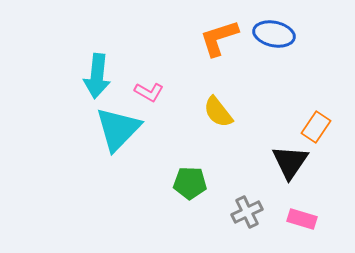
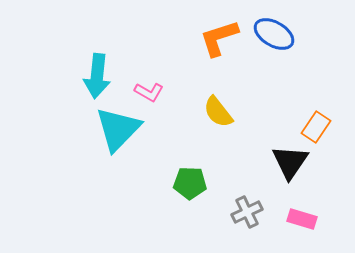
blue ellipse: rotated 18 degrees clockwise
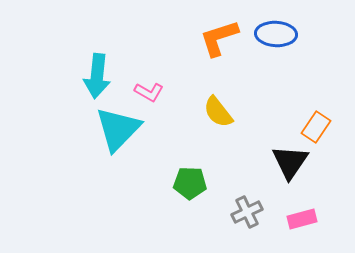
blue ellipse: moved 2 px right; rotated 27 degrees counterclockwise
pink rectangle: rotated 32 degrees counterclockwise
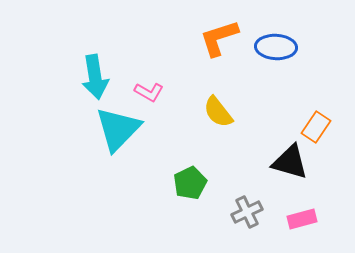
blue ellipse: moved 13 px down
cyan arrow: moved 2 px left, 1 px down; rotated 15 degrees counterclockwise
black triangle: rotated 48 degrees counterclockwise
green pentagon: rotated 28 degrees counterclockwise
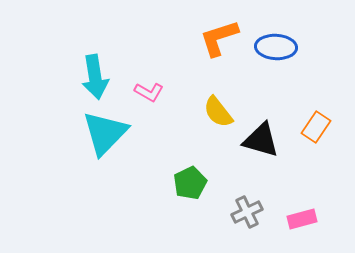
cyan triangle: moved 13 px left, 4 px down
black triangle: moved 29 px left, 22 px up
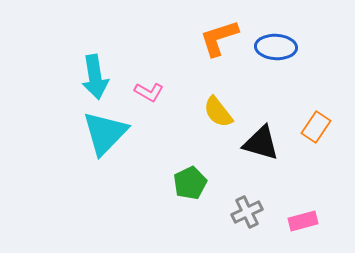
black triangle: moved 3 px down
pink rectangle: moved 1 px right, 2 px down
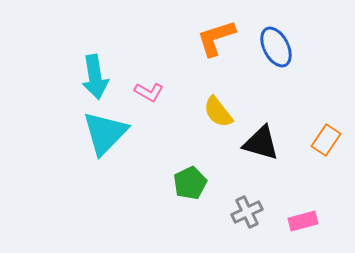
orange L-shape: moved 3 px left
blue ellipse: rotated 60 degrees clockwise
orange rectangle: moved 10 px right, 13 px down
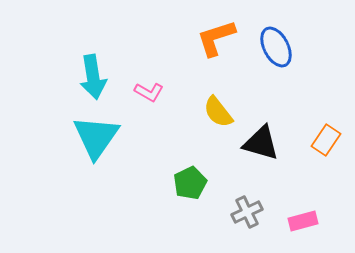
cyan arrow: moved 2 px left
cyan triangle: moved 9 px left, 4 px down; rotated 9 degrees counterclockwise
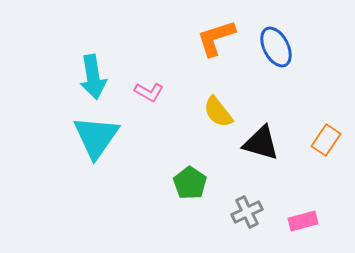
green pentagon: rotated 12 degrees counterclockwise
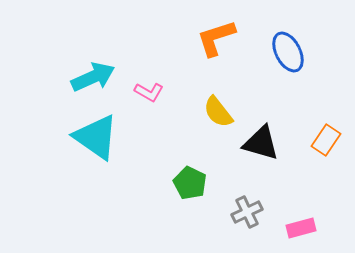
blue ellipse: moved 12 px right, 5 px down
cyan arrow: rotated 105 degrees counterclockwise
cyan triangle: rotated 30 degrees counterclockwise
green pentagon: rotated 8 degrees counterclockwise
pink rectangle: moved 2 px left, 7 px down
